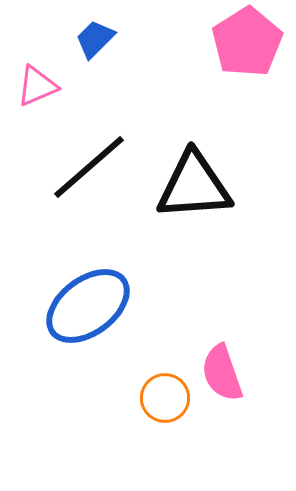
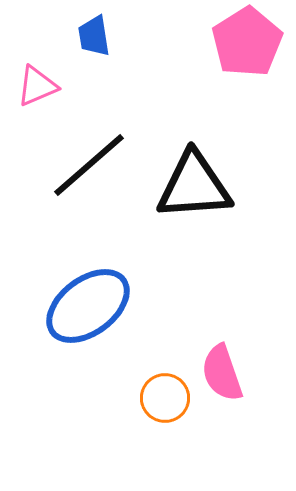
blue trapezoid: moved 1 px left, 3 px up; rotated 54 degrees counterclockwise
black line: moved 2 px up
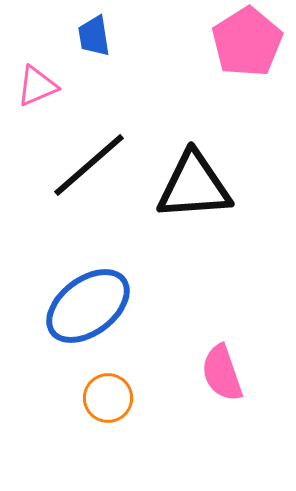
orange circle: moved 57 px left
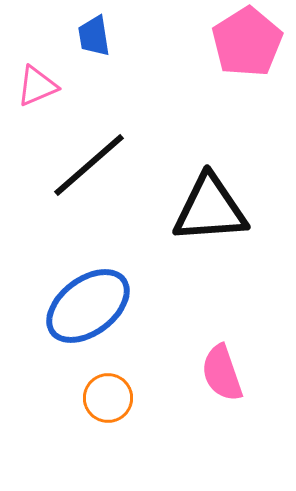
black triangle: moved 16 px right, 23 px down
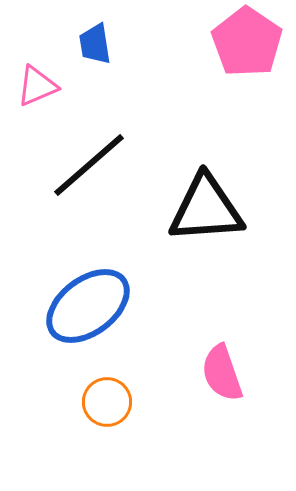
blue trapezoid: moved 1 px right, 8 px down
pink pentagon: rotated 6 degrees counterclockwise
black triangle: moved 4 px left
orange circle: moved 1 px left, 4 px down
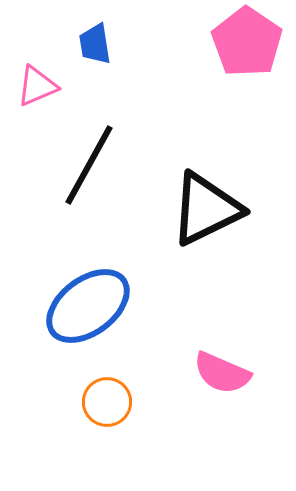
black line: rotated 20 degrees counterclockwise
black triangle: rotated 22 degrees counterclockwise
pink semicircle: rotated 48 degrees counterclockwise
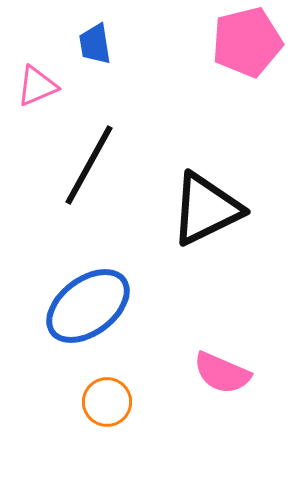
pink pentagon: rotated 24 degrees clockwise
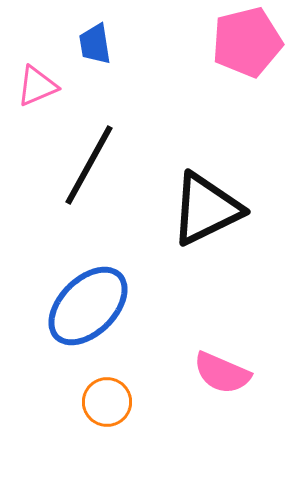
blue ellipse: rotated 8 degrees counterclockwise
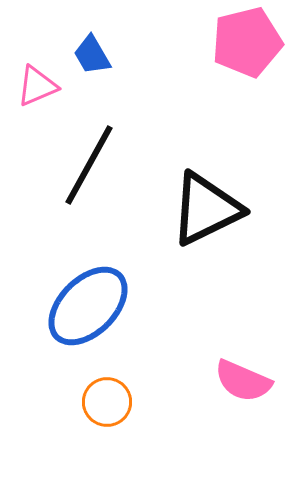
blue trapezoid: moved 3 px left, 11 px down; rotated 21 degrees counterclockwise
pink semicircle: moved 21 px right, 8 px down
